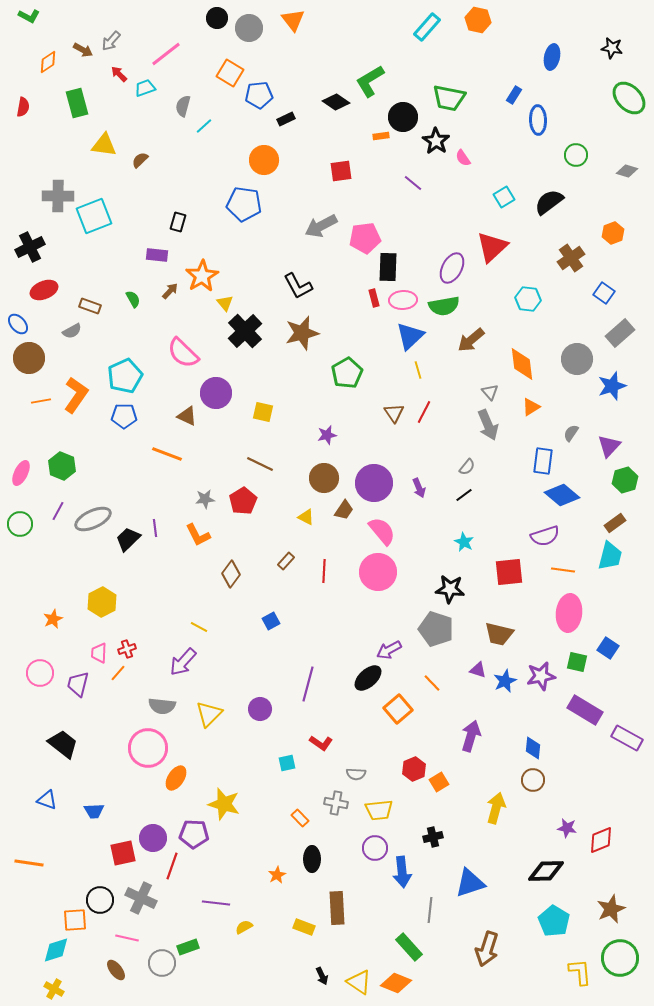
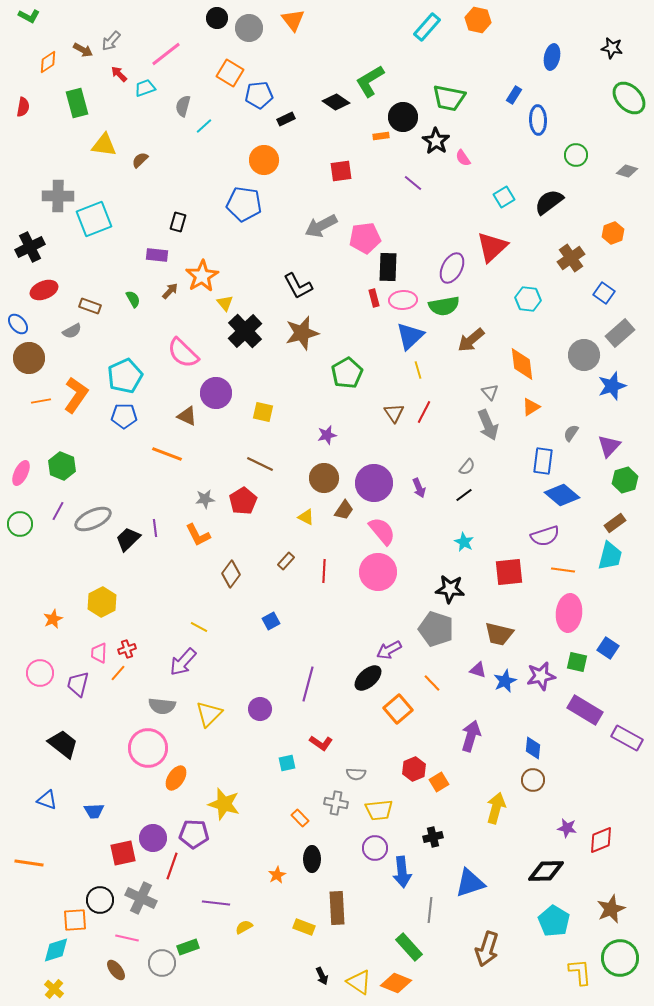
cyan square at (94, 216): moved 3 px down
gray circle at (577, 359): moved 7 px right, 4 px up
yellow cross at (54, 989): rotated 12 degrees clockwise
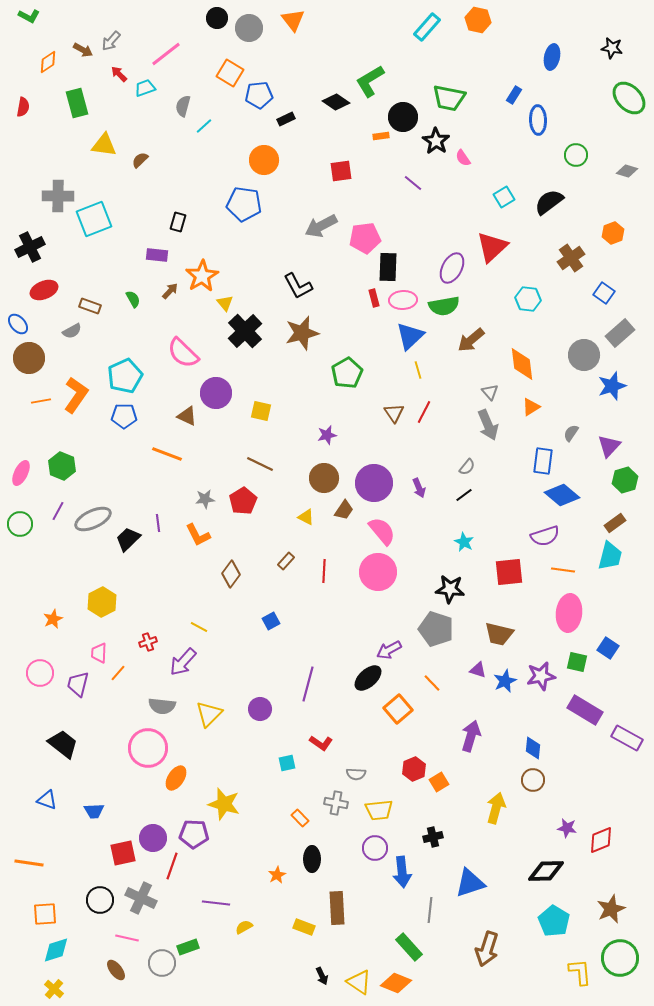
yellow square at (263, 412): moved 2 px left, 1 px up
purple line at (155, 528): moved 3 px right, 5 px up
red cross at (127, 649): moved 21 px right, 7 px up
orange square at (75, 920): moved 30 px left, 6 px up
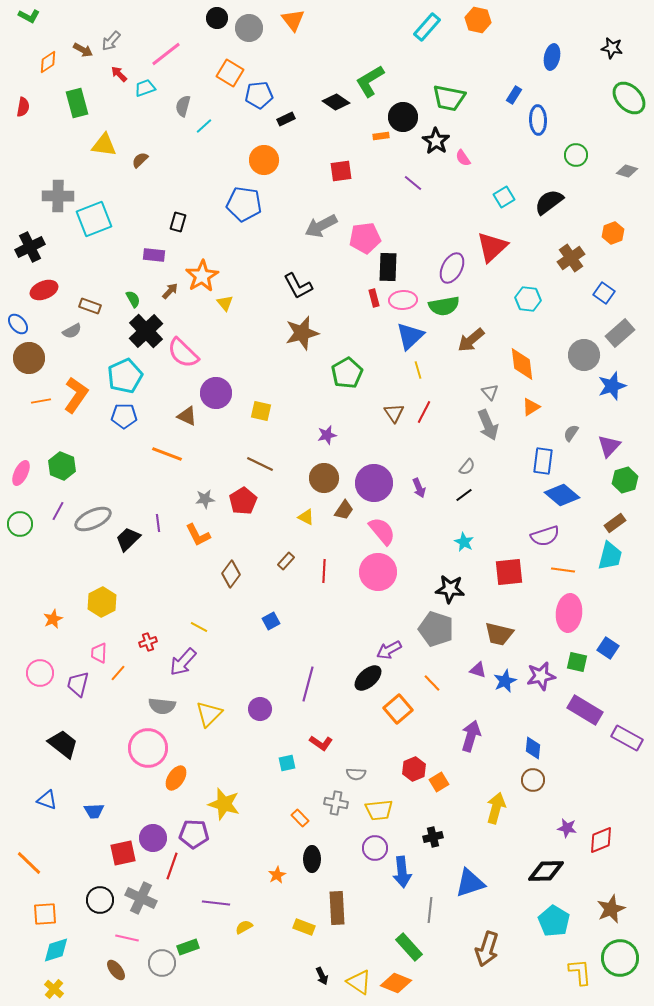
purple rectangle at (157, 255): moved 3 px left
black cross at (245, 331): moved 99 px left
orange line at (29, 863): rotated 36 degrees clockwise
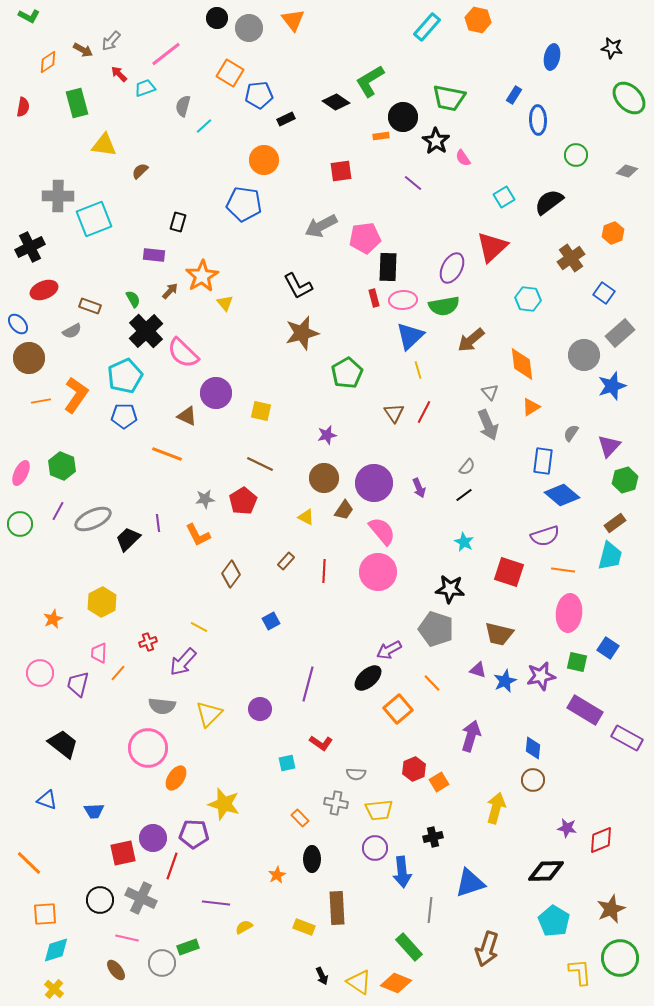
brown semicircle at (140, 160): moved 11 px down
red square at (509, 572): rotated 24 degrees clockwise
